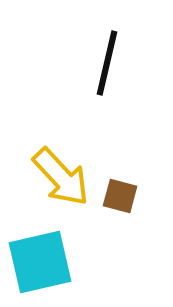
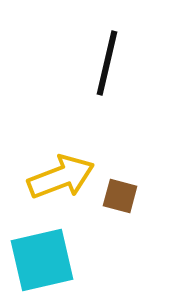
yellow arrow: rotated 68 degrees counterclockwise
cyan square: moved 2 px right, 2 px up
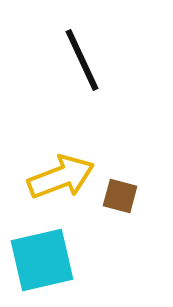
black line: moved 25 px left, 3 px up; rotated 38 degrees counterclockwise
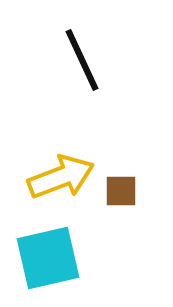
brown square: moved 1 px right, 5 px up; rotated 15 degrees counterclockwise
cyan square: moved 6 px right, 2 px up
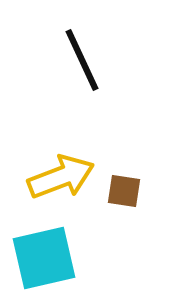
brown square: moved 3 px right; rotated 9 degrees clockwise
cyan square: moved 4 px left
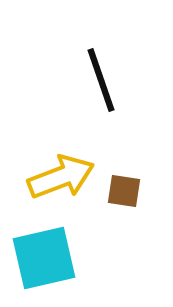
black line: moved 19 px right, 20 px down; rotated 6 degrees clockwise
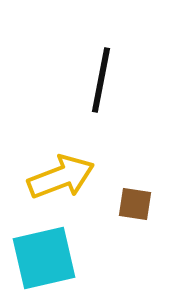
black line: rotated 30 degrees clockwise
brown square: moved 11 px right, 13 px down
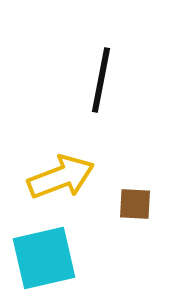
brown square: rotated 6 degrees counterclockwise
